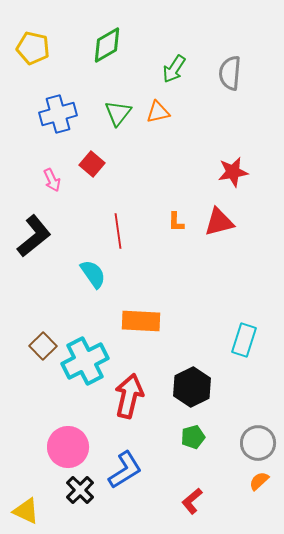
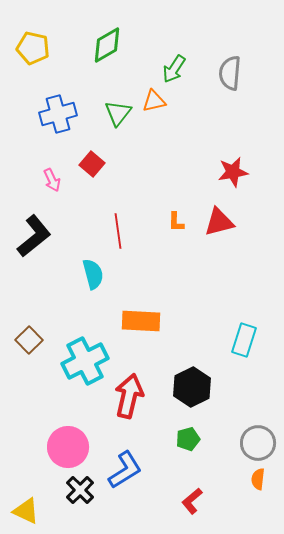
orange triangle: moved 4 px left, 11 px up
cyan semicircle: rotated 20 degrees clockwise
brown square: moved 14 px left, 6 px up
green pentagon: moved 5 px left, 2 px down
orange semicircle: moved 1 px left, 2 px up; rotated 40 degrees counterclockwise
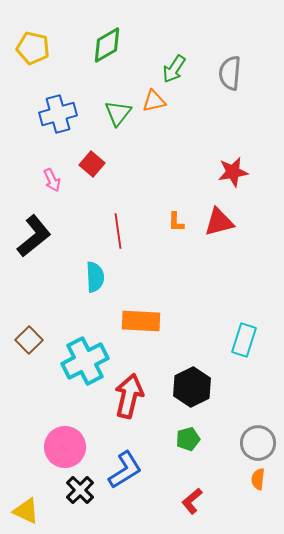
cyan semicircle: moved 2 px right, 3 px down; rotated 12 degrees clockwise
pink circle: moved 3 px left
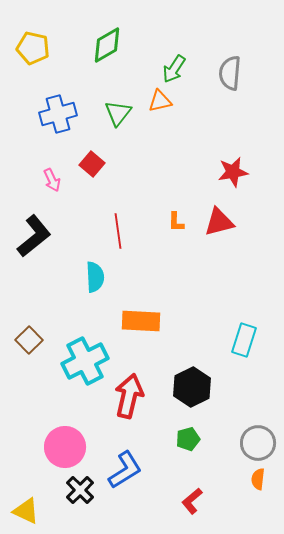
orange triangle: moved 6 px right
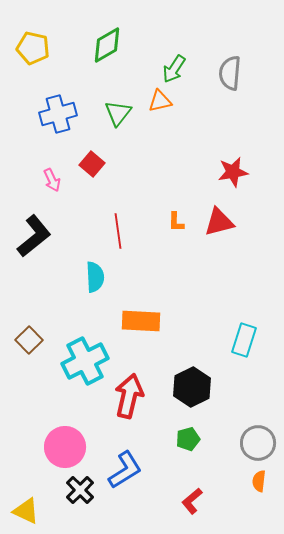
orange semicircle: moved 1 px right, 2 px down
